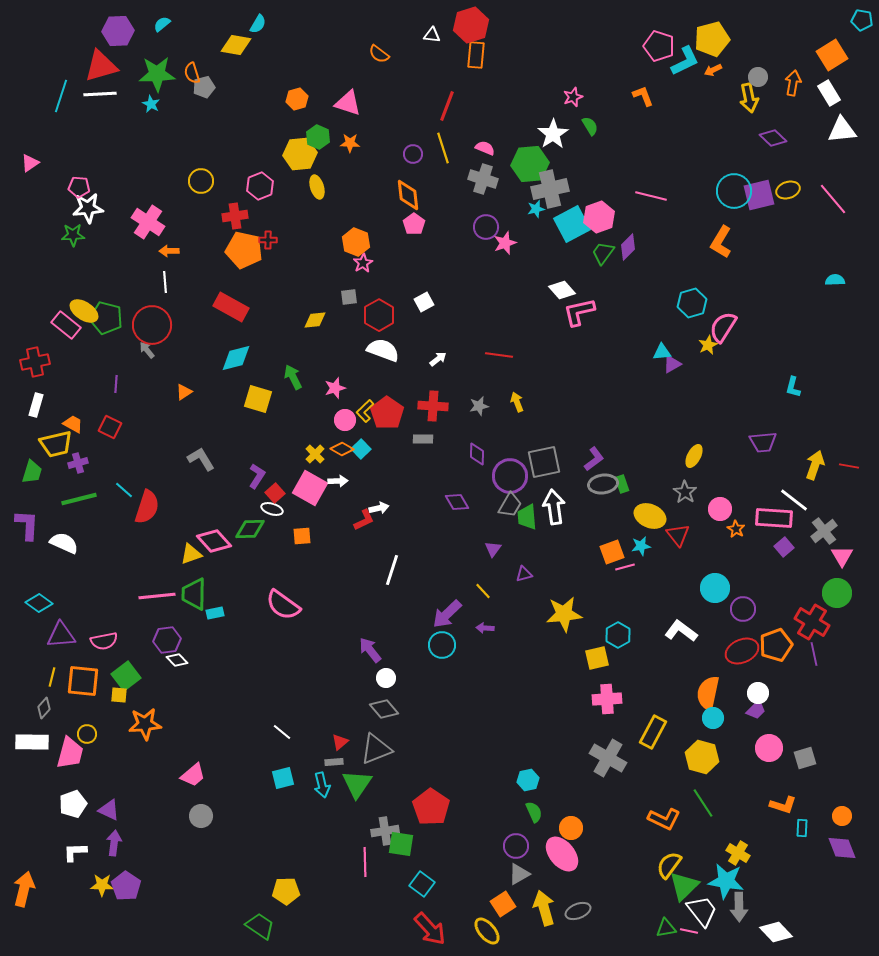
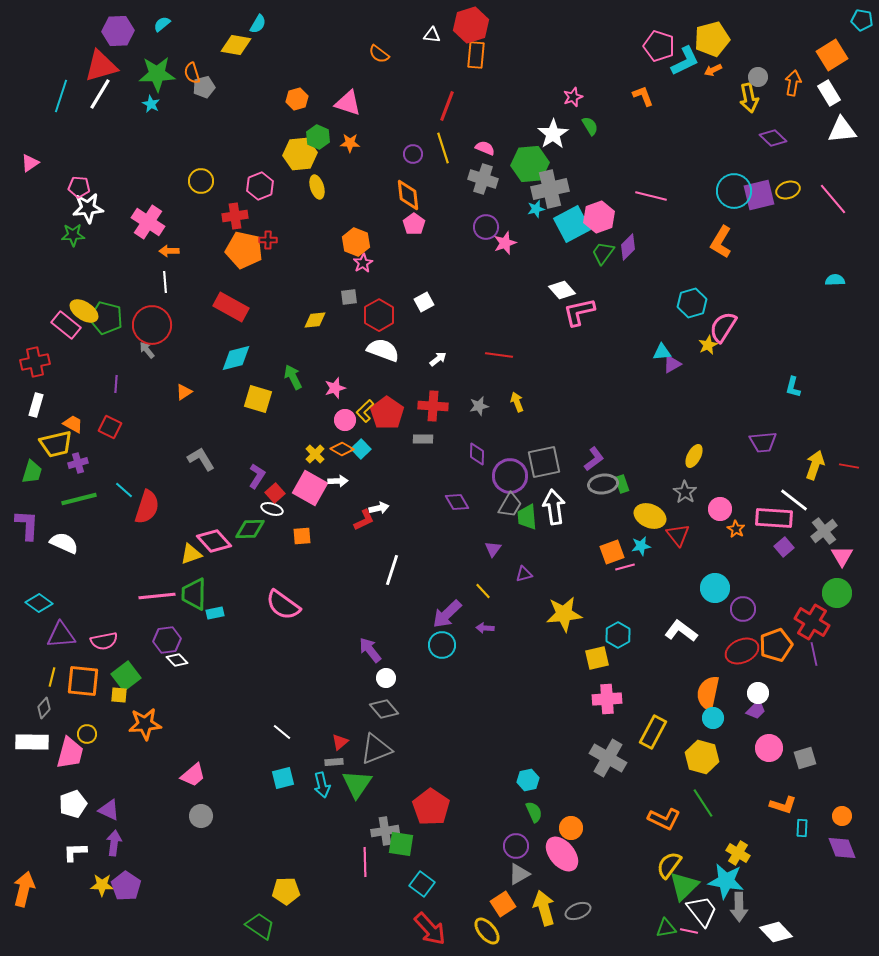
white line at (100, 94): rotated 56 degrees counterclockwise
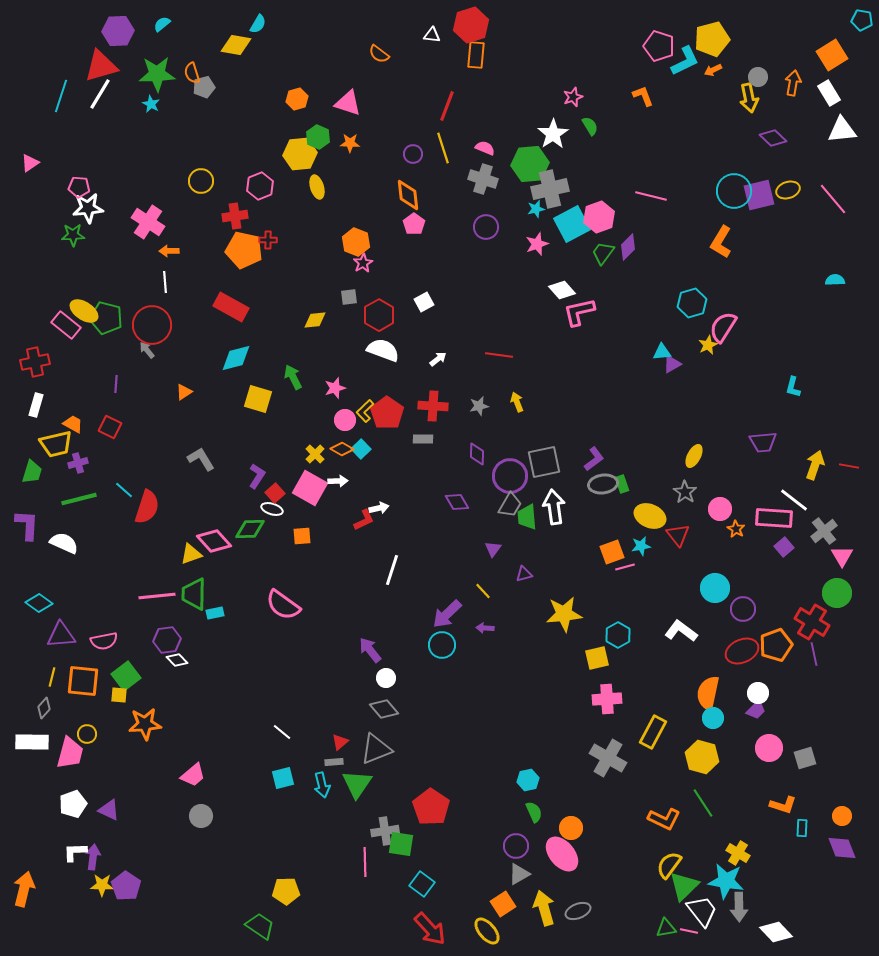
pink star at (505, 243): moved 32 px right, 1 px down
purple arrow at (114, 843): moved 21 px left, 14 px down
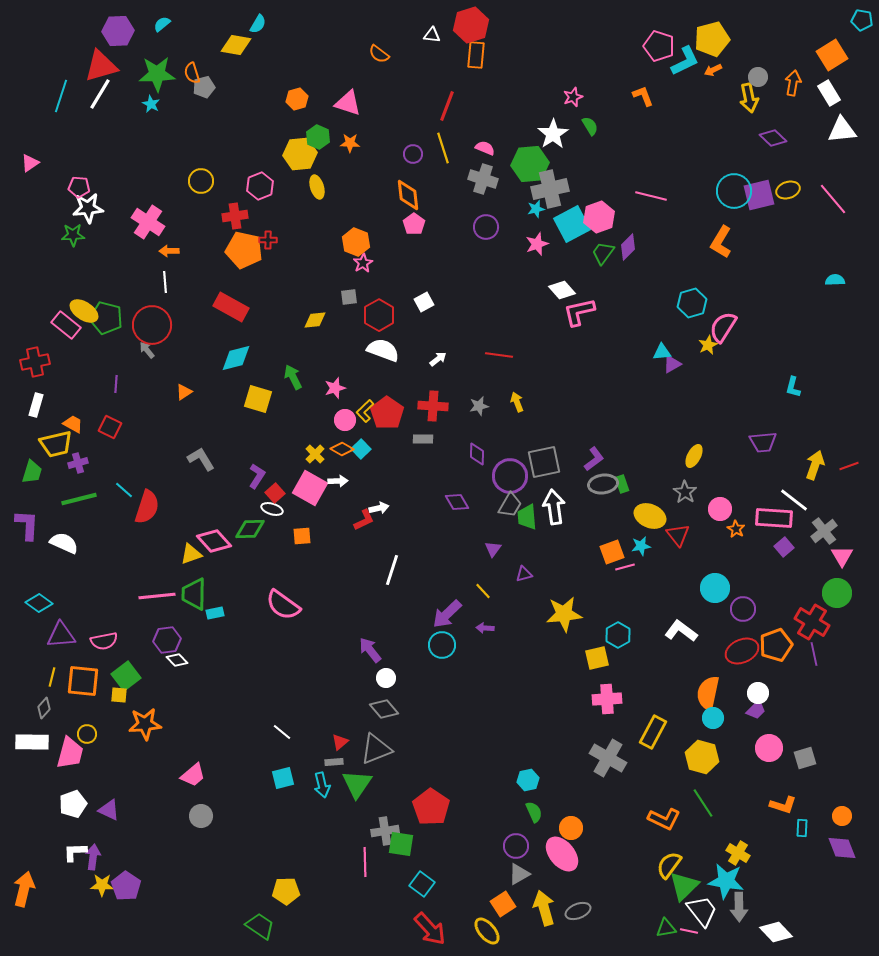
red line at (849, 466): rotated 30 degrees counterclockwise
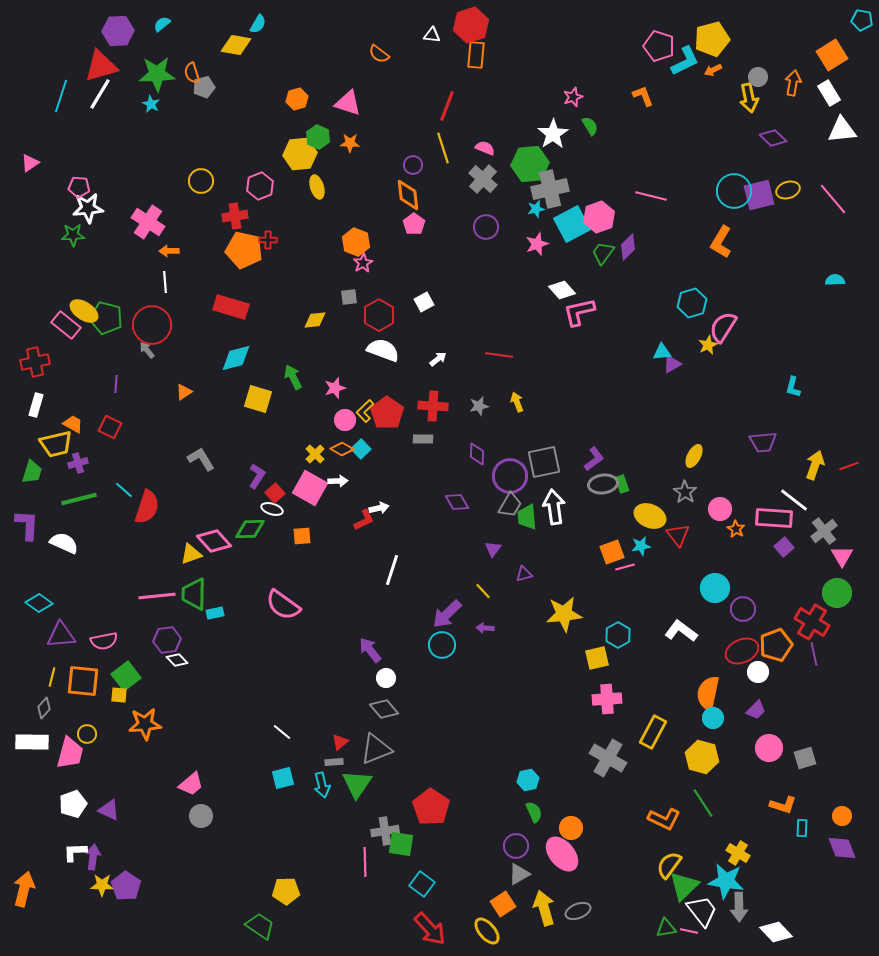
purple circle at (413, 154): moved 11 px down
gray cross at (483, 179): rotated 24 degrees clockwise
red rectangle at (231, 307): rotated 12 degrees counterclockwise
white circle at (758, 693): moved 21 px up
pink trapezoid at (193, 775): moved 2 px left, 9 px down
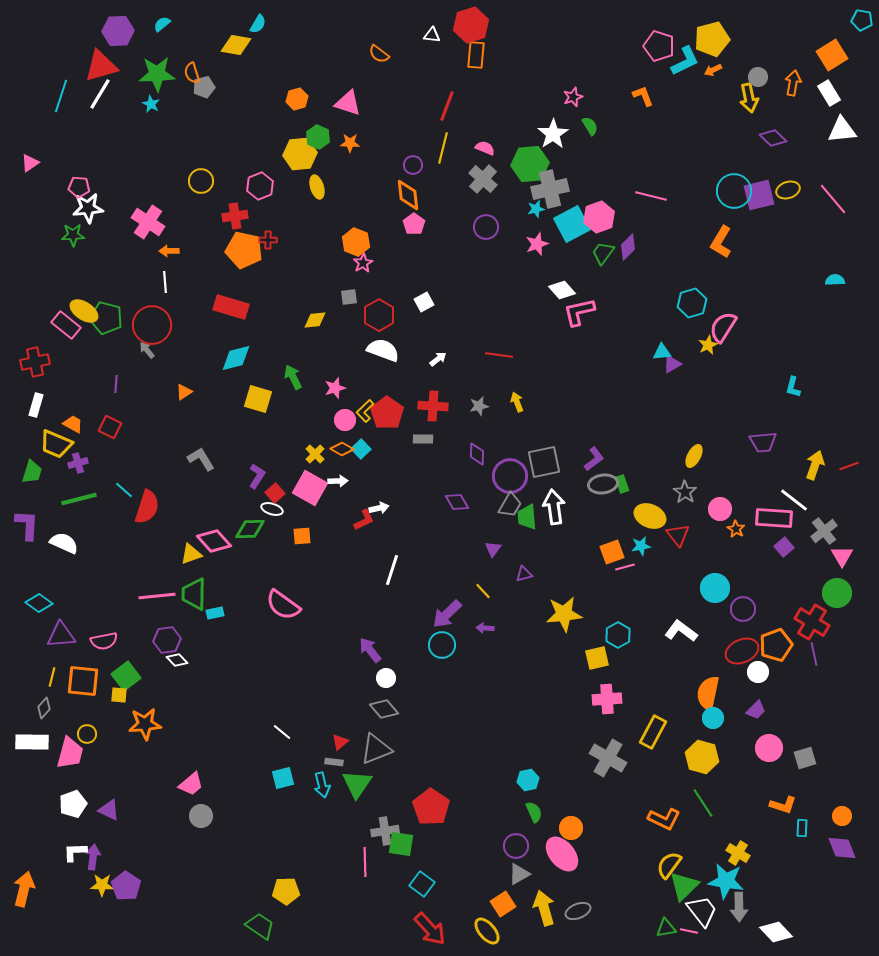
yellow line at (443, 148): rotated 32 degrees clockwise
yellow trapezoid at (56, 444): rotated 36 degrees clockwise
gray rectangle at (334, 762): rotated 12 degrees clockwise
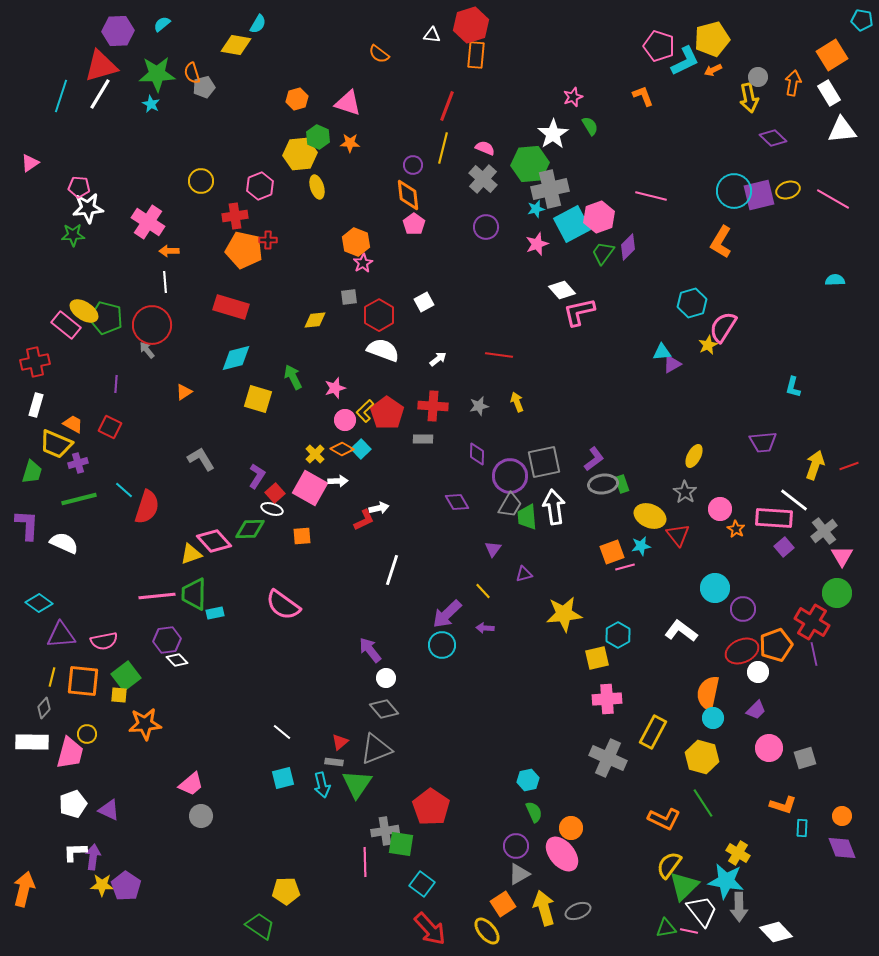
pink line at (833, 199): rotated 20 degrees counterclockwise
gray cross at (608, 758): rotated 6 degrees counterclockwise
